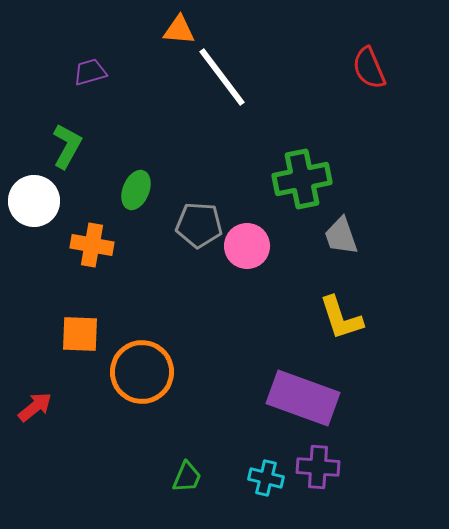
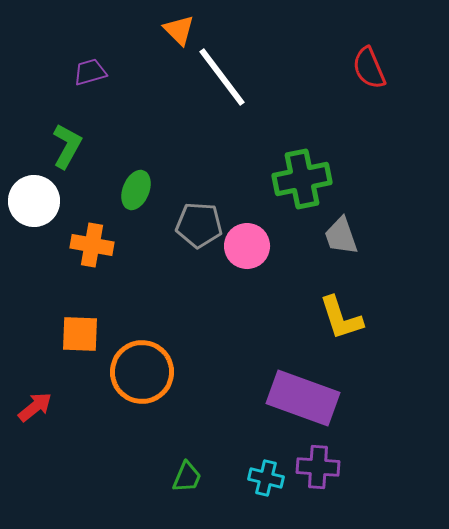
orange triangle: rotated 40 degrees clockwise
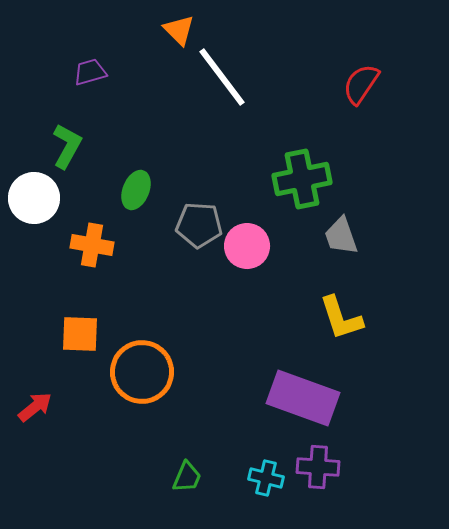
red semicircle: moved 8 px left, 16 px down; rotated 57 degrees clockwise
white circle: moved 3 px up
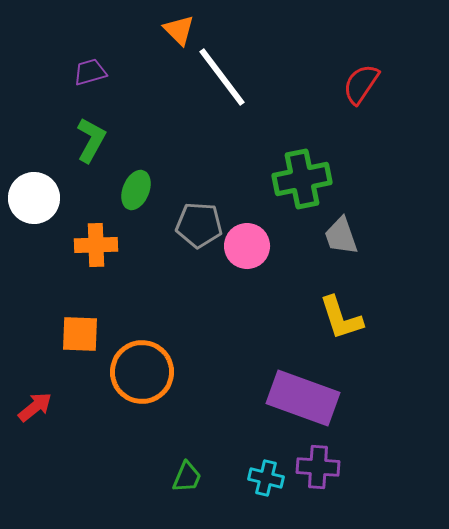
green L-shape: moved 24 px right, 6 px up
orange cross: moved 4 px right; rotated 12 degrees counterclockwise
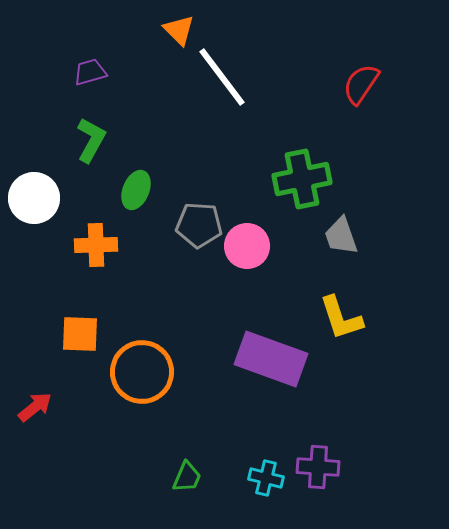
purple rectangle: moved 32 px left, 39 px up
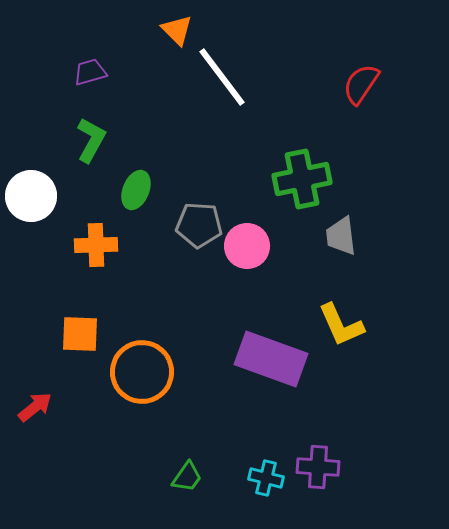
orange triangle: moved 2 px left
white circle: moved 3 px left, 2 px up
gray trapezoid: rotated 12 degrees clockwise
yellow L-shape: moved 7 px down; rotated 6 degrees counterclockwise
green trapezoid: rotated 12 degrees clockwise
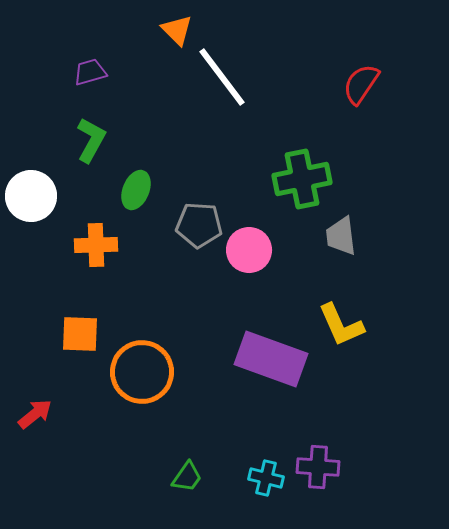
pink circle: moved 2 px right, 4 px down
red arrow: moved 7 px down
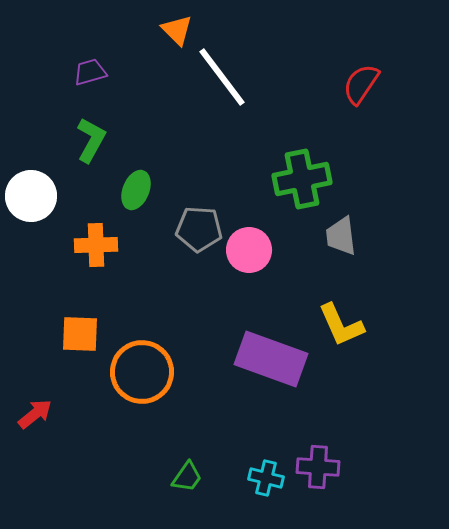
gray pentagon: moved 4 px down
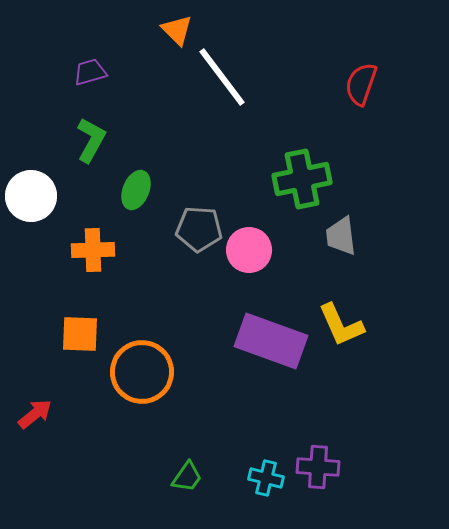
red semicircle: rotated 15 degrees counterclockwise
orange cross: moved 3 px left, 5 px down
purple rectangle: moved 18 px up
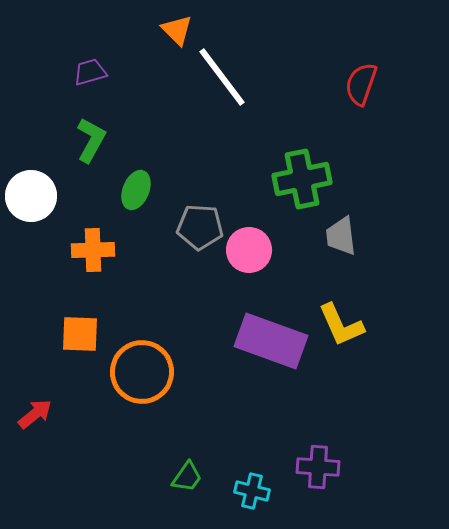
gray pentagon: moved 1 px right, 2 px up
cyan cross: moved 14 px left, 13 px down
